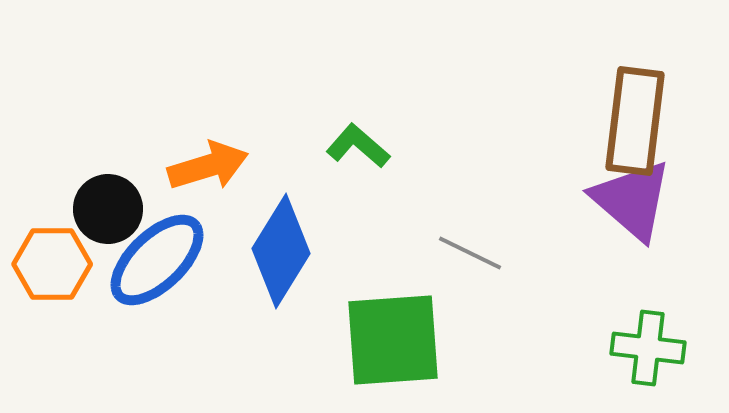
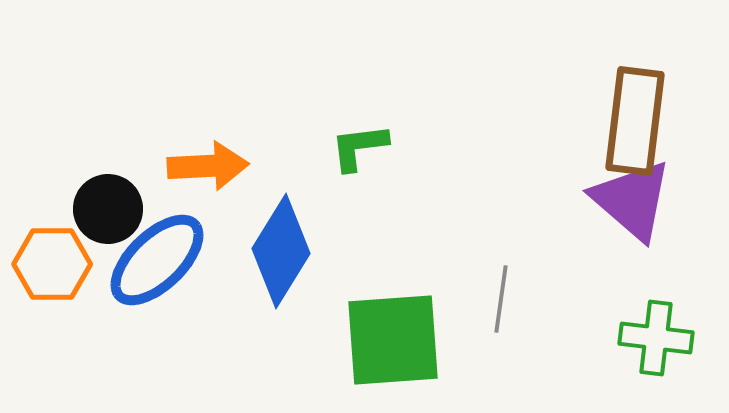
green L-shape: moved 1 px right, 1 px down; rotated 48 degrees counterclockwise
orange arrow: rotated 14 degrees clockwise
gray line: moved 31 px right, 46 px down; rotated 72 degrees clockwise
green cross: moved 8 px right, 10 px up
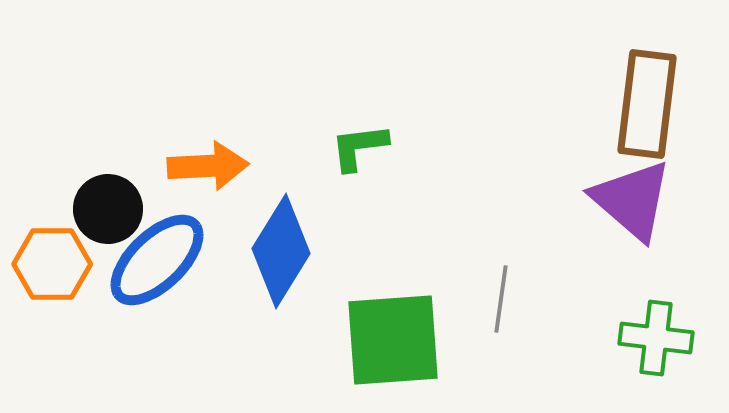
brown rectangle: moved 12 px right, 17 px up
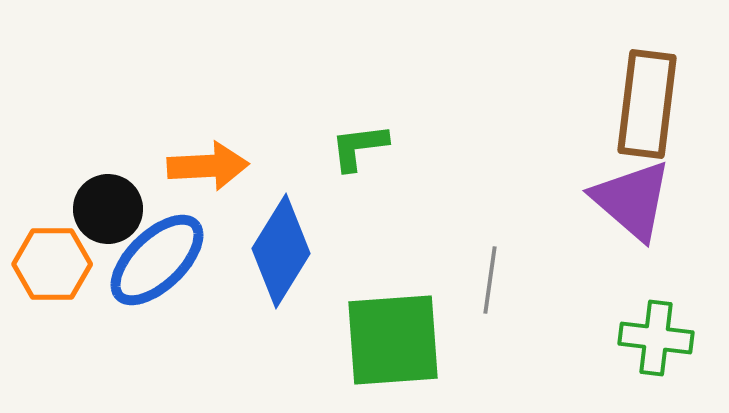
gray line: moved 11 px left, 19 px up
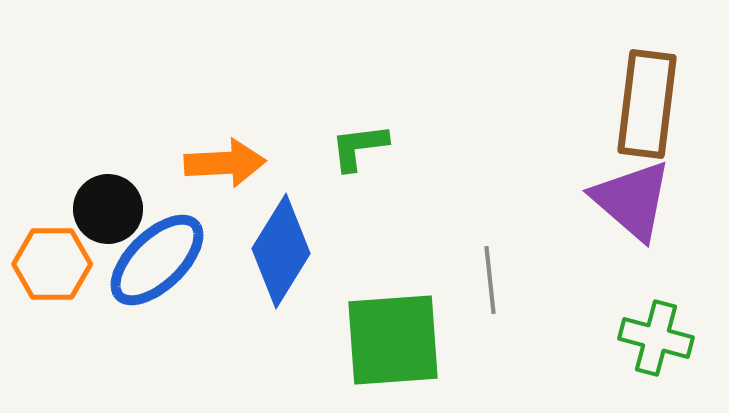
orange arrow: moved 17 px right, 3 px up
gray line: rotated 14 degrees counterclockwise
green cross: rotated 8 degrees clockwise
